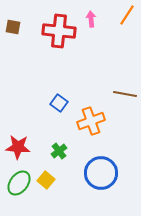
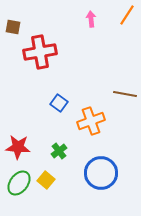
red cross: moved 19 px left, 21 px down; rotated 16 degrees counterclockwise
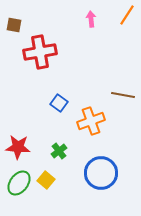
brown square: moved 1 px right, 2 px up
brown line: moved 2 px left, 1 px down
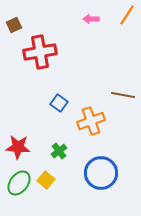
pink arrow: rotated 84 degrees counterclockwise
brown square: rotated 35 degrees counterclockwise
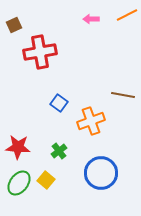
orange line: rotated 30 degrees clockwise
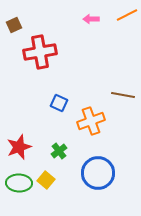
blue square: rotated 12 degrees counterclockwise
red star: moved 1 px right; rotated 25 degrees counterclockwise
blue circle: moved 3 px left
green ellipse: rotated 55 degrees clockwise
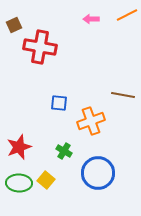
red cross: moved 5 px up; rotated 20 degrees clockwise
blue square: rotated 18 degrees counterclockwise
green cross: moved 5 px right; rotated 21 degrees counterclockwise
